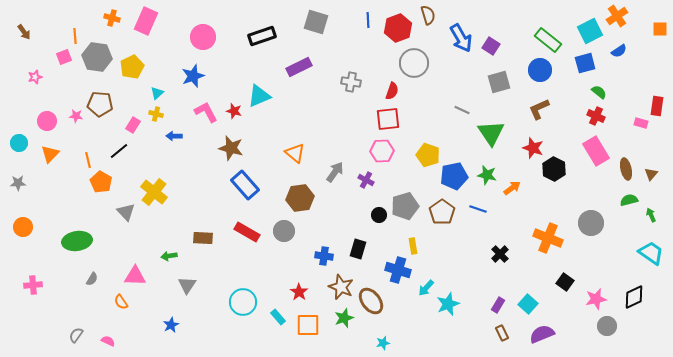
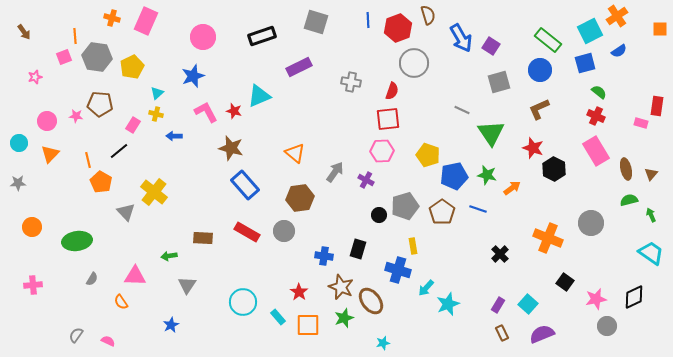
orange circle at (23, 227): moved 9 px right
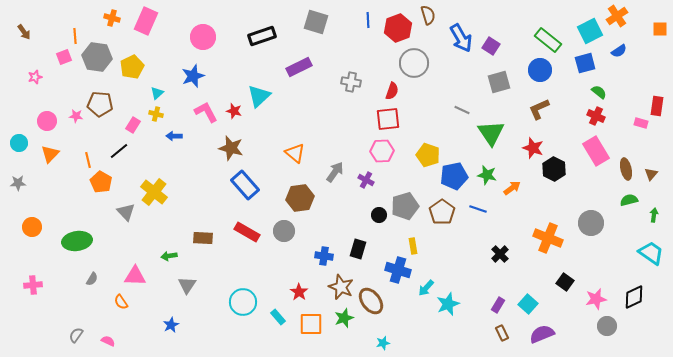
cyan triangle at (259, 96): rotated 20 degrees counterclockwise
green arrow at (651, 215): moved 3 px right; rotated 32 degrees clockwise
orange square at (308, 325): moved 3 px right, 1 px up
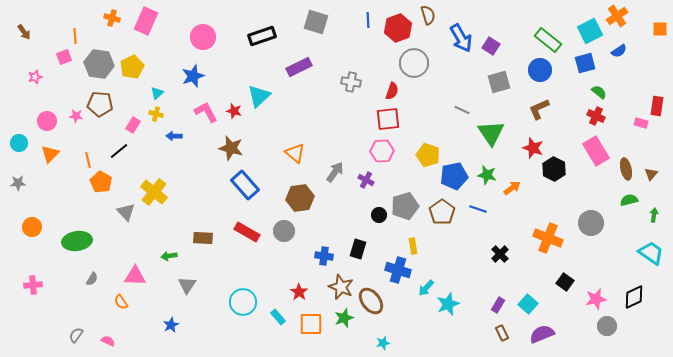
gray hexagon at (97, 57): moved 2 px right, 7 px down
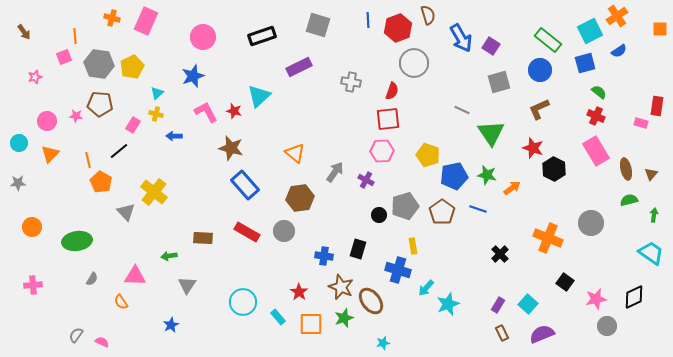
gray square at (316, 22): moved 2 px right, 3 px down
pink semicircle at (108, 341): moved 6 px left, 1 px down
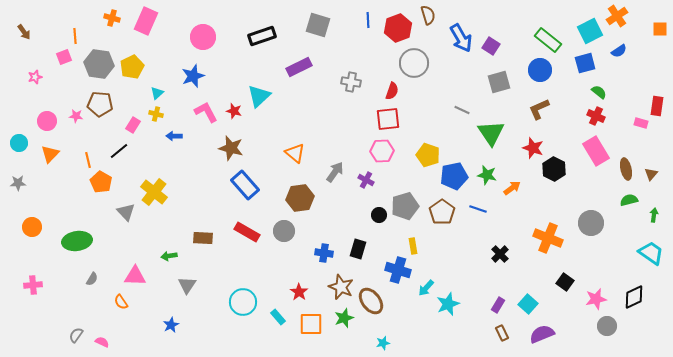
blue cross at (324, 256): moved 3 px up
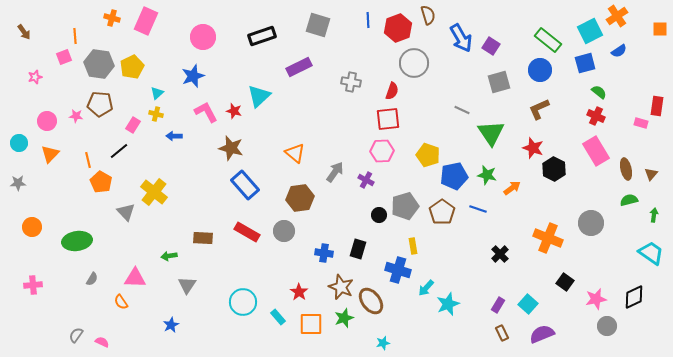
pink triangle at (135, 276): moved 2 px down
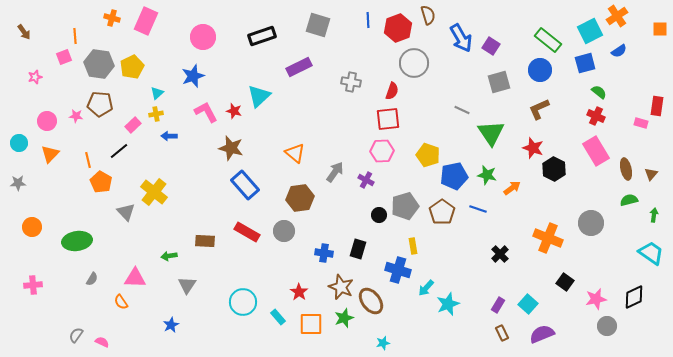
yellow cross at (156, 114): rotated 24 degrees counterclockwise
pink rectangle at (133, 125): rotated 14 degrees clockwise
blue arrow at (174, 136): moved 5 px left
brown rectangle at (203, 238): moved 2 px right, 3 px down
